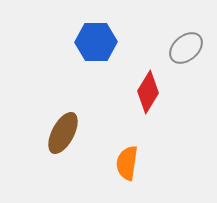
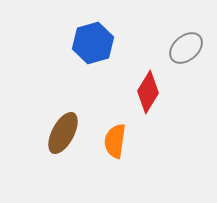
blue hexagon: moved 3 px left, 1 px down; rotated 15 degrees counterclockwise
orange semicircle: moved 12 px left, 22 px up
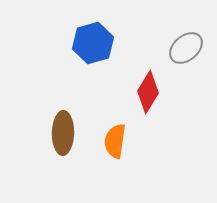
brown ellipse: rotated 27 degrees counterclockwise
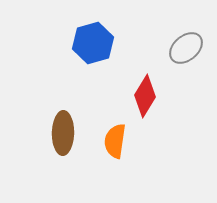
red diamond: moved 3 px left, 4 px down
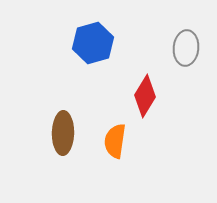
gray ellipse: rotated 44 degrees counterclockwise
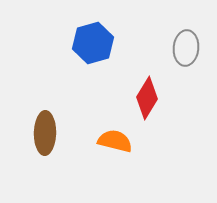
red diamond: moved 2 px right, 2 px down
brown ellipse: moved 18 px left
orange semicircle: rotated 96 degrees clockwise
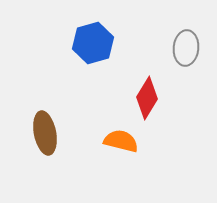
brown ellipse: rotated 12 degrees counterclockwise
orange semicircle: moved 6 px right
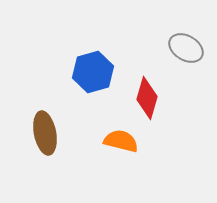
blue hexagon: moved 29 px down
gray ellipse: rotated 64 degrees counterclockwise
red diamond: rotated 15 degrees counterclockwise
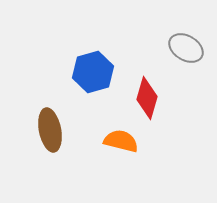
brown ellipse: moved 5 px right, 3 px up
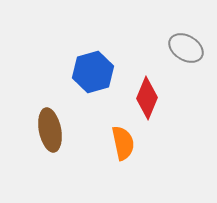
red diamond: rotated 6 degrees clockwise
orange semicircle: moved 2 px right, 2 px down; rotated 64 degrees clockwise
